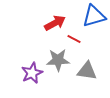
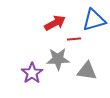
blue triangle: moved 4 px down
red line: rotated 32 degrees counterclockwise
gray star: moved 1 px up
purple star: rotated 10 degrees counterclockwise
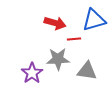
red arrow: rotated 45 degrees clockwise
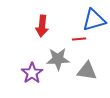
red arrow: moved 13 px left, 3 px down; rotated 80 degrees clockwise
red line: moved 5 px right
